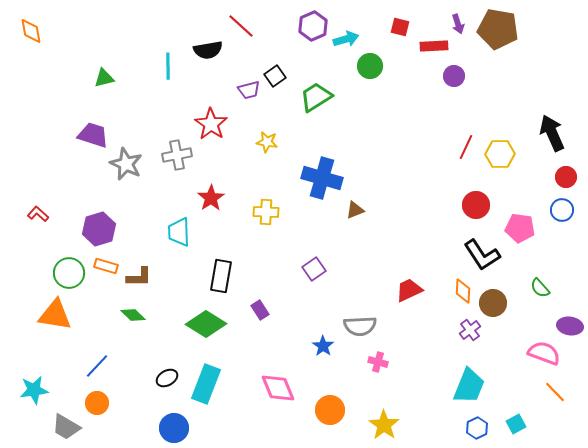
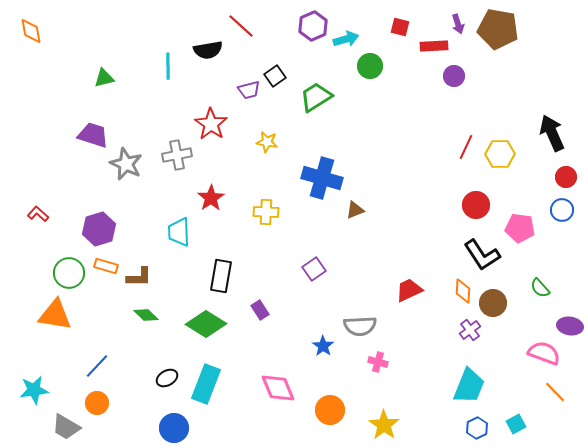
green diamond at (133, 315): moved 13 px right
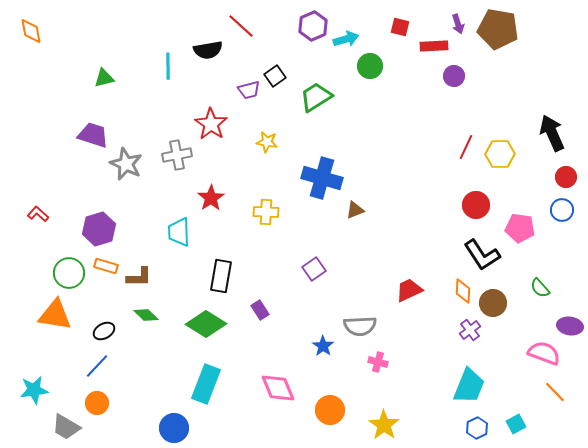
black ellipse at (167, 378): moved 63 px left, 47 px up
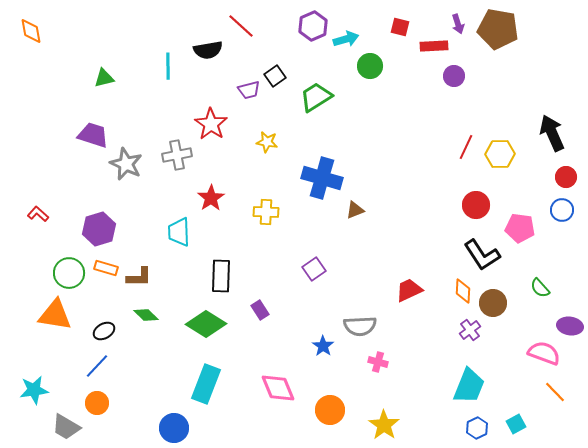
orange rectangle at (106, 266): moved 2 px down
black rectangle at (221, 276): rotated 8 degrees counterclockwise
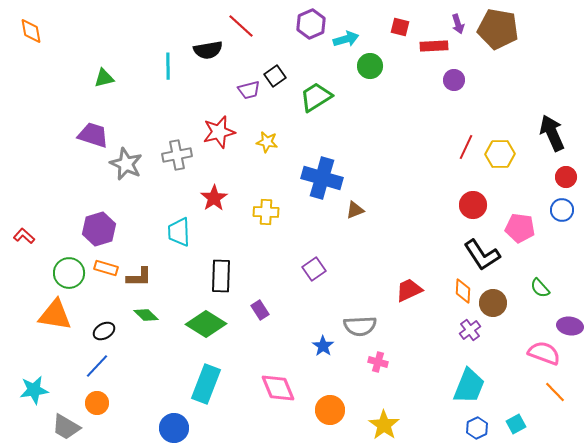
purple hexagon at (313, 26): moved 2 px left, 2 px up
purple circle at (454, 76): moved 4 px down
red star at (211, 124): moved 8 px right, 8 px down; rotated 24 degrees clockwise
red star at (211, 198): moved 3 px right
red circle at (476, 205): moved 3 px left
red L-shape at (38, 214): moved 14 px left, 22 px down
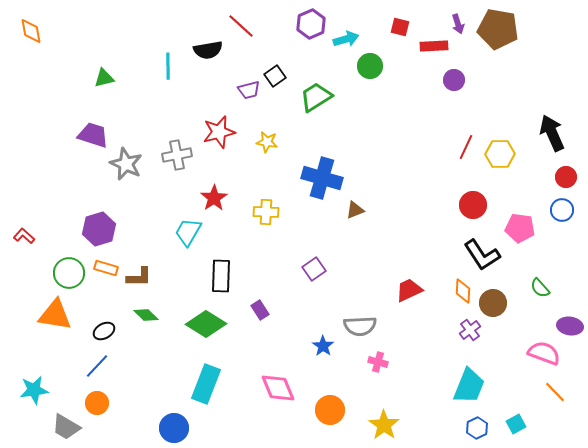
cyan trapezoid at (179, 232): moved 9 px right; rotated 32 degrees clockwise
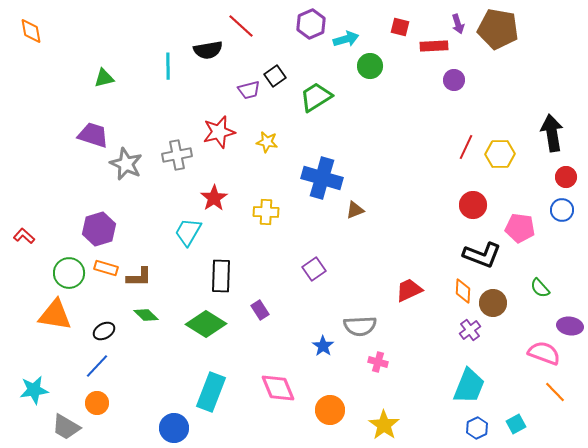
black arrow at (552, 133): rotated 15 degrees clockwise
black L-shape at (482, 255): rotated 36 degrees counterclockwise
cyan rectangle at (206, 384): moved 5 px right, 8 px down
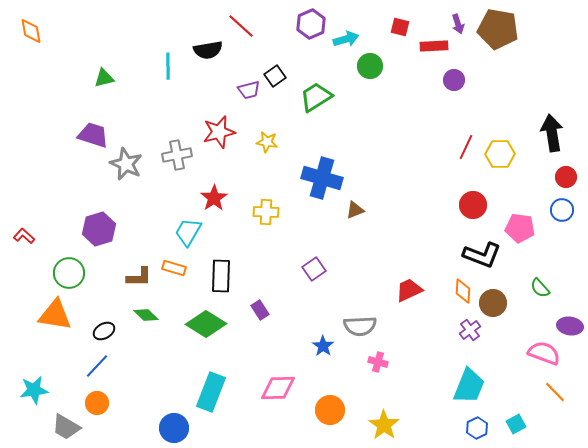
orange rectangle at (106, 268): moved 68 px right
pink diamond at (278, 388): rotated 69 degrees counterclockwise
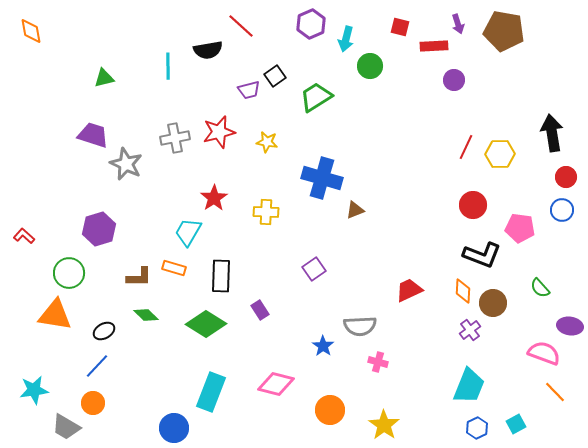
brown pentagon at (498, 29): moved 6 px right, 2 px down
cyan arrow at (346, 39): rotated 120 degrees clockwise
gray cross at (177, 155): moved 2 px left, 17 px up
pink diamond at (278, 388): moved 2 px left, 4 px up; rotated 15 degrees clockwise
orange circle at (97, 403): moved 4 px left
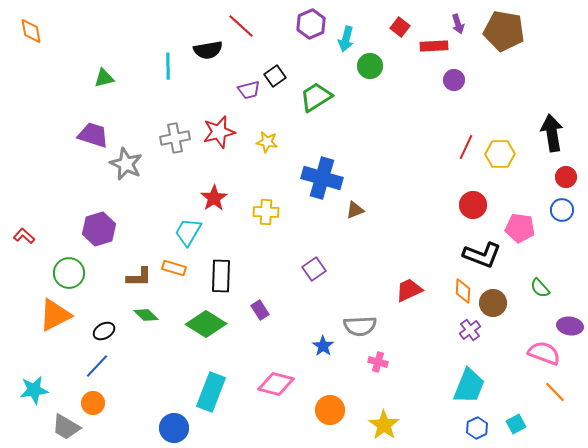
red square at (400, 27): rotated 24 degrees clockwise
orange triangle at (55, 315): rotated 36 degrees counterclockwise
